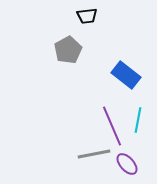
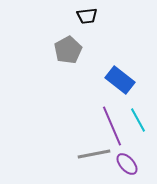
blue rectangle: moved 6 px left, 5 px down
cyan line: rotated 40 degrees counterclockwise
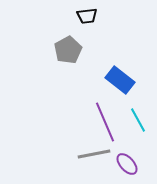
purple line: moved 7 px left, 4 px up
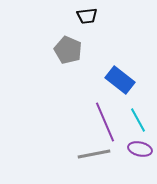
gray pentagon: rotated 20 degrees counterclockwise
purple ellipse: moved 13 px right, 15 px up; rotated 35 degrees counterclockwise
